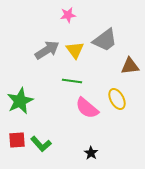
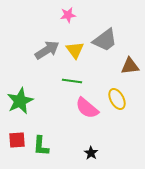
green L-shape: moved 2 px down; rotated 45 degrees clockwise
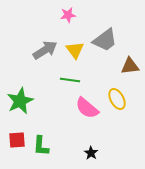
gray arrow: moved 2 px left
green line: moved 2 px left, 1 px up
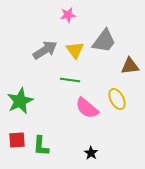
gray trapezoid: moved 1 px left, 1 px down; rotated 16 degrees counterclockwise
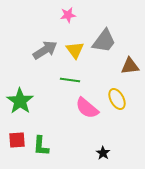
green star: rotated 12 degrees counterclockwise
black star: moved 12 px right
